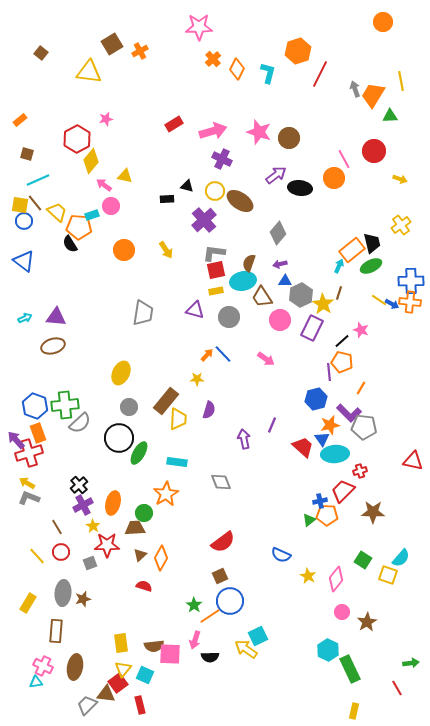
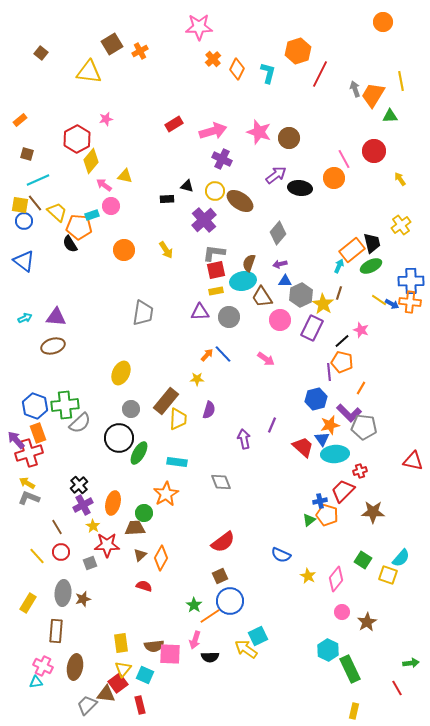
yellow arrow at (400, 179): rotated 144 degrees counterclockwise
purple triangle at (195, 310): moved 5 px right, 2 px down; rotated 18 degrees counterclockwise
gray circle at (129, 407): moved 2 px right, 2 px down
orange pentagon at (327, 515): rotated 15 degrees clockwise
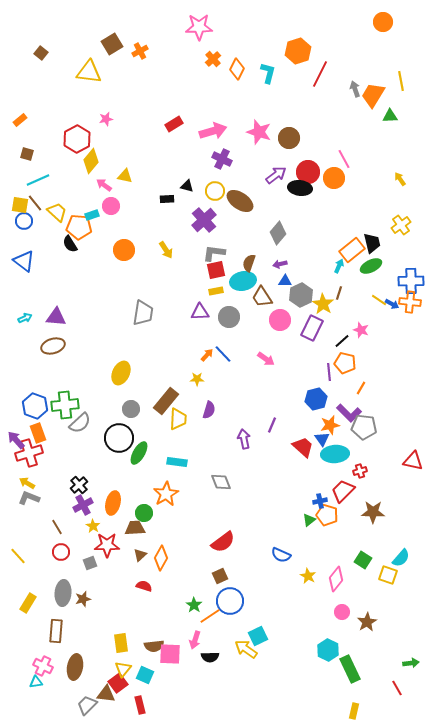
red circle at (374, 151): moved 66 px left, 21 px down
orange pentagon at (342, 362): moved 3 px right, 1 px down
yellow line at (37, 556): moved 19 px left
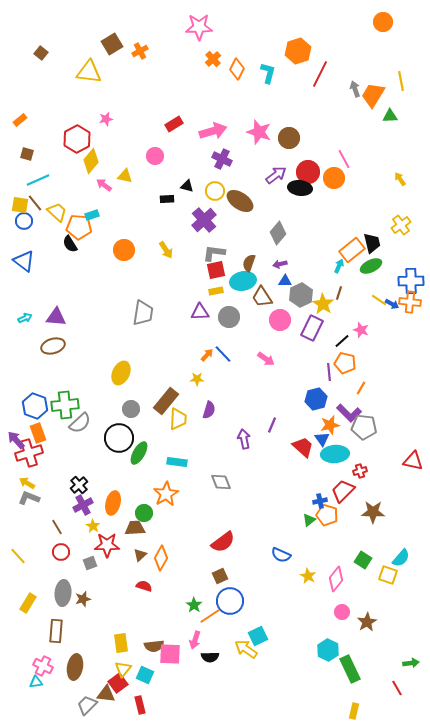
pink circle at (111, 206): moved 44 px right, 50 px up
